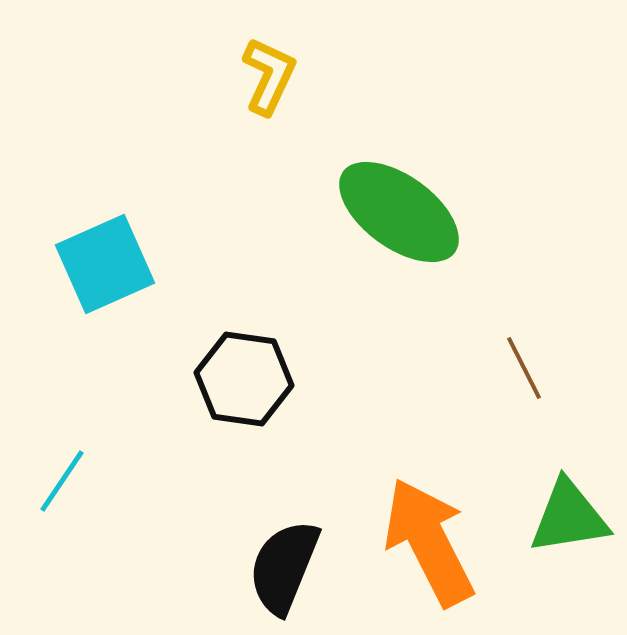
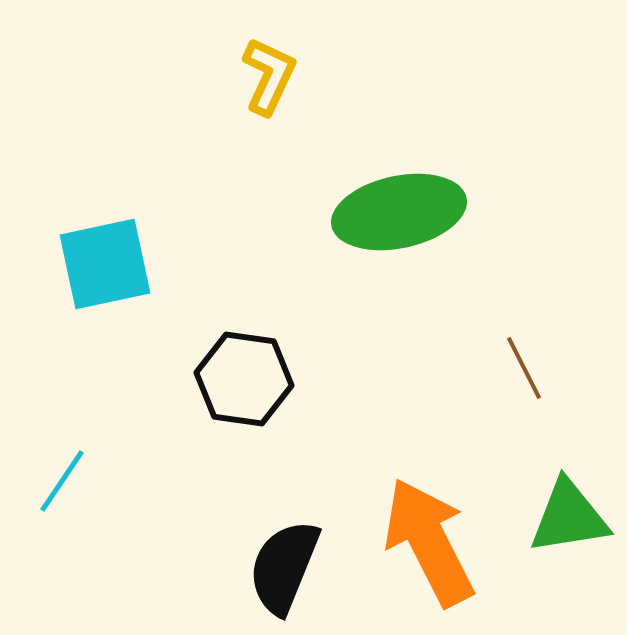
green ellipse: rotated 48 degrees counterclockwise
cyan square: rotated 12 degrees clockwise
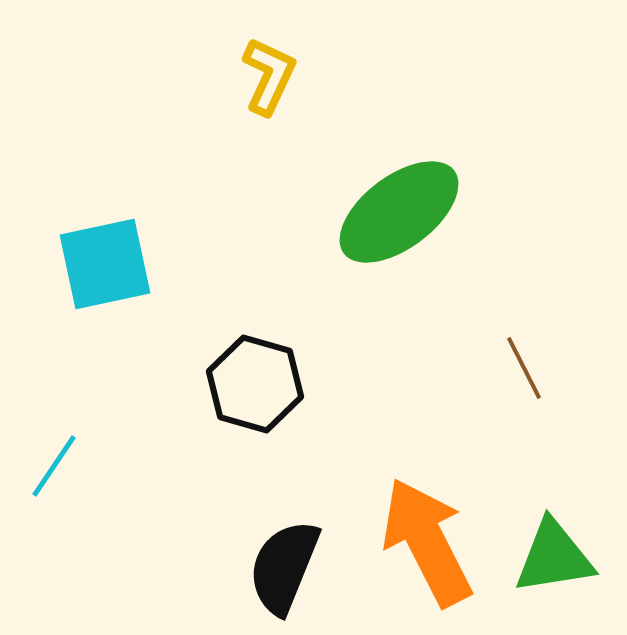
green ellipse: rotated 25 degrees counterclockwise
black hexagon: moved 11 px right, 5 px down; rotated 8 degrees clockwise
cyan line: moved 8 px left, 15 px up
green triangle: moved 15 px left, 40 px down
orange arrow: moved 2 px left
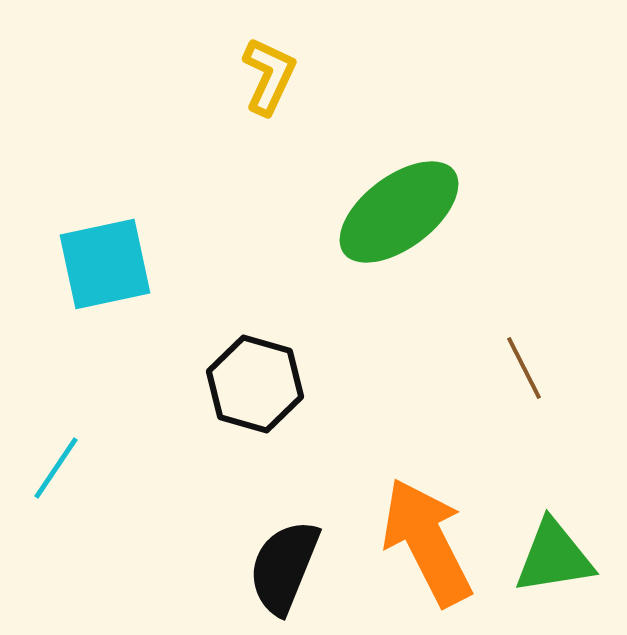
cyan line: moved 2 px right, 2 px down
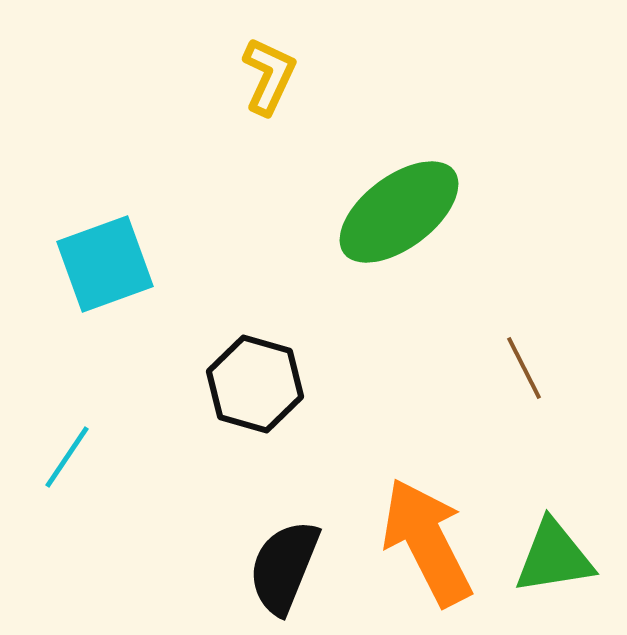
cyan square: rotated 8 degrees counterclockwise
cyan line: moved 11 px right, 11 px up
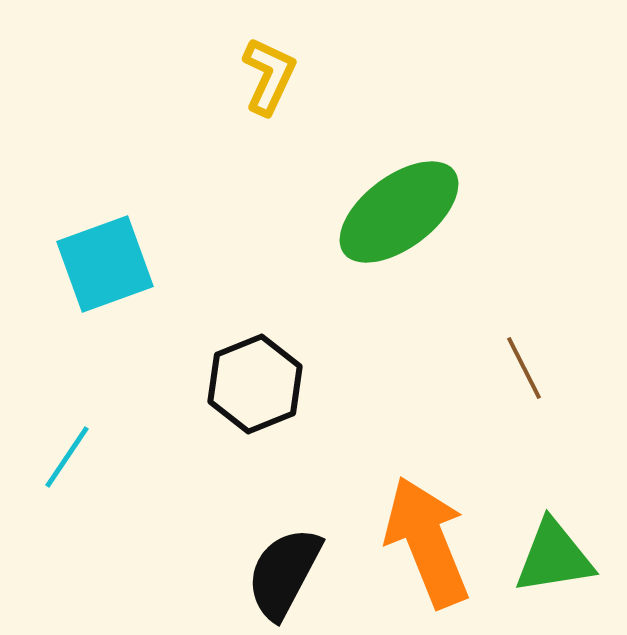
black hexagon: rotated 22 degrees clockwise
orange arrow: rotated 5 degrees clockwise
black semicircle: moved 6 px down; rotated 6 degrees clockwise
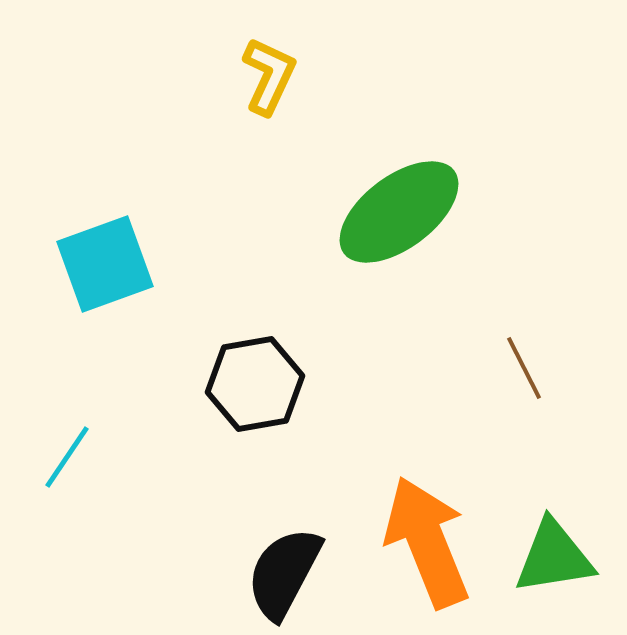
black hexagon: rotated 12 degrees clockwise
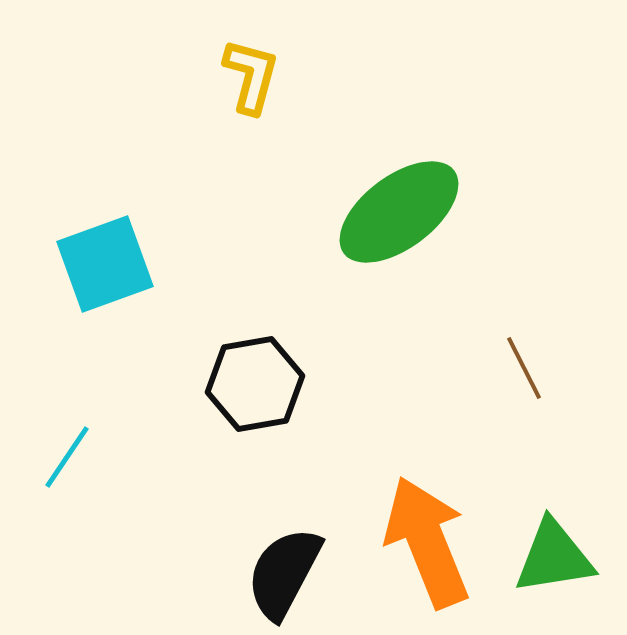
yellow L-shape: moved 18 px left; rotated 10 degrees counterclockwise
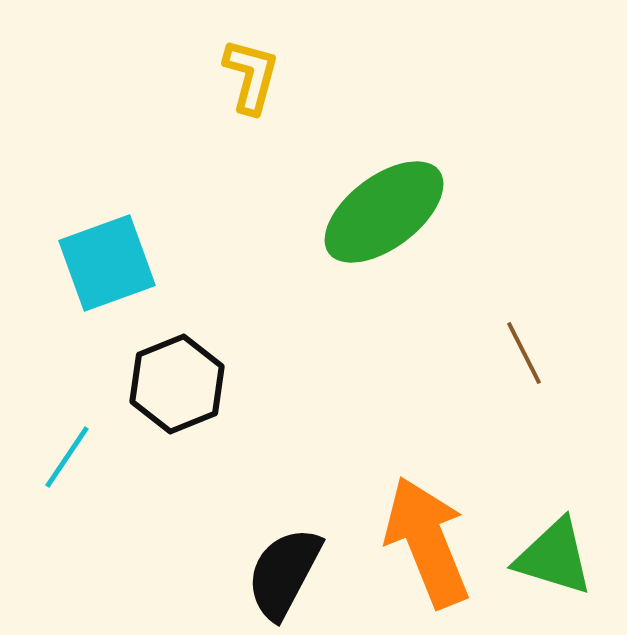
green ellipse: moved 15 px left
cyan square: moved 2 px right, 1 px up
brown line: moved 15 px up
black hexagon: moved 78 px left; rotated 12 degrees counterclockwise
green triangle: rotated 26 degrees clockwise
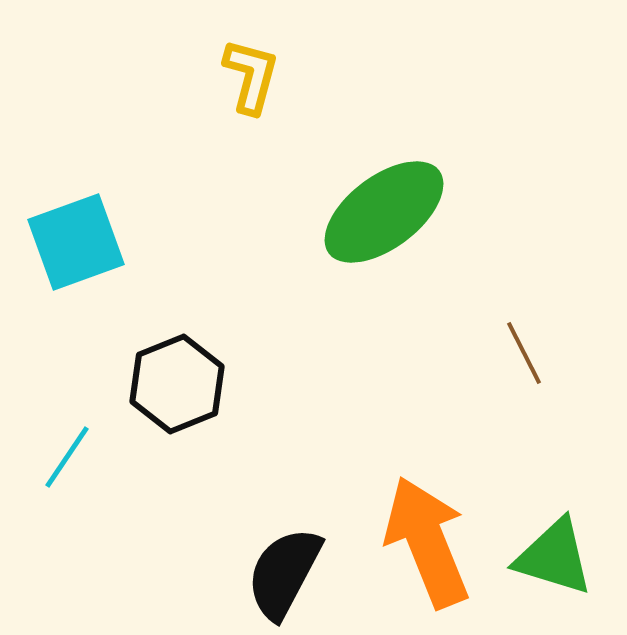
cyan square: moved 31 px left, 21 px up
